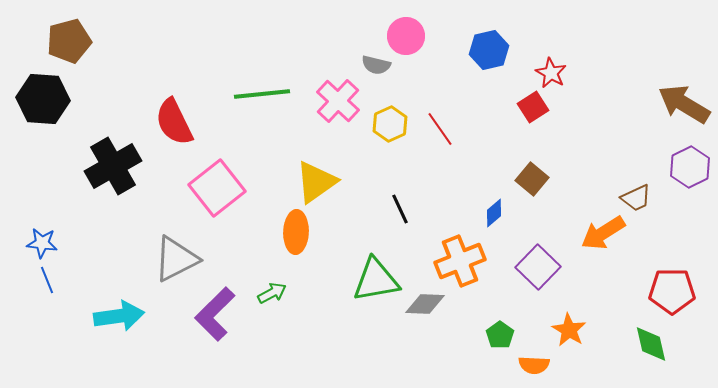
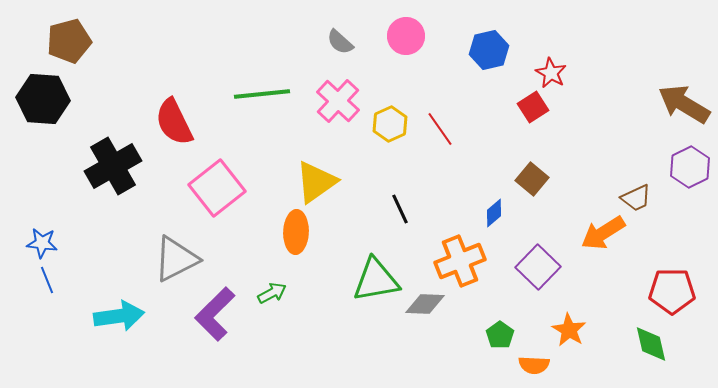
gray semicircle: moved 36 px left, 23 px up; rotated 28 degrees clockwise
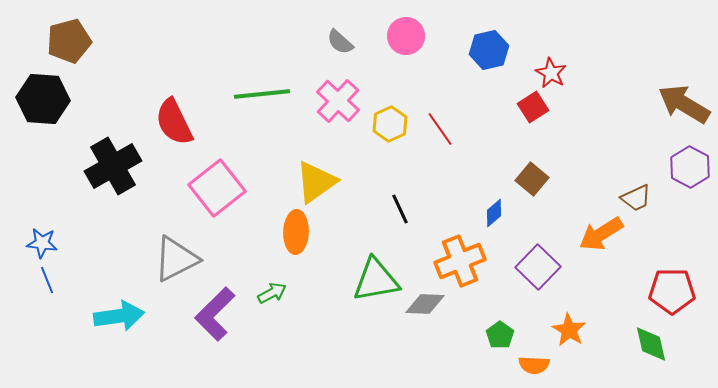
purple hexagon: rotated 6 degrees counterclockwise
orange arrow: moved 2 px left, 1 px down
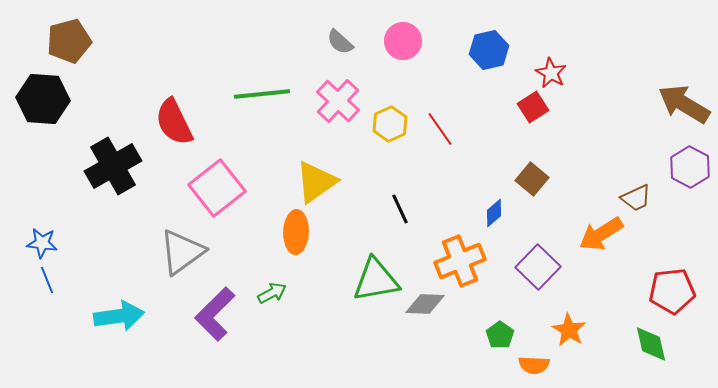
pink circle: moved 3 px left, 5 px down
gray triangle: moved 6 px right, 7 px up; rotated 9 degrees counterclockwise
red pentagon: rotated 6 degrees counterclockwise
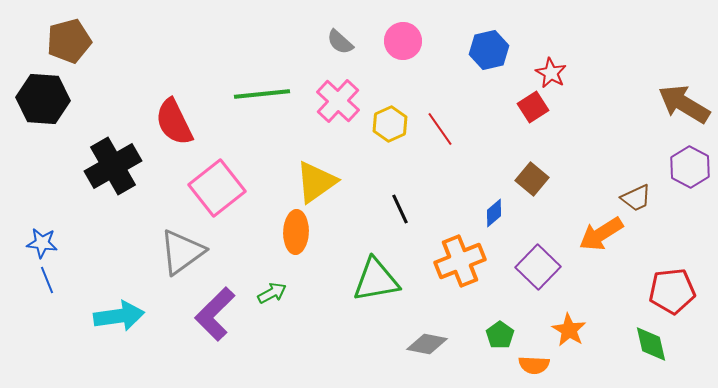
gray diamond: moved 2 px right, 40 px down; rotated 9 degrees clockwise
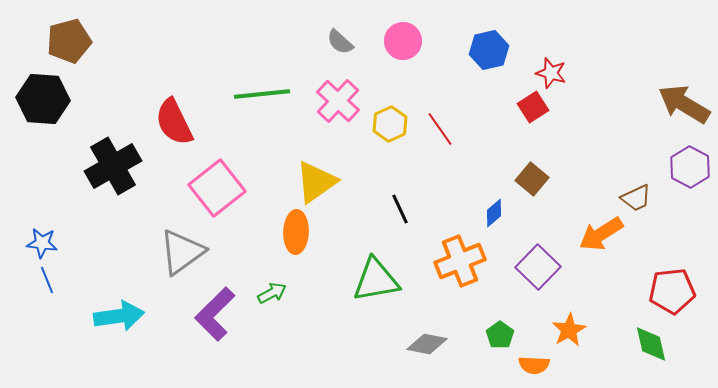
red star: rotated 12 degrees counterclockwise
orange star: rotated 12 degrees clockwise
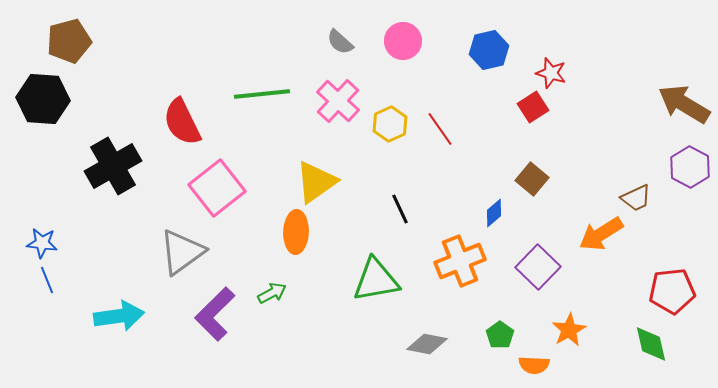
red semicircle: moved 8 px right
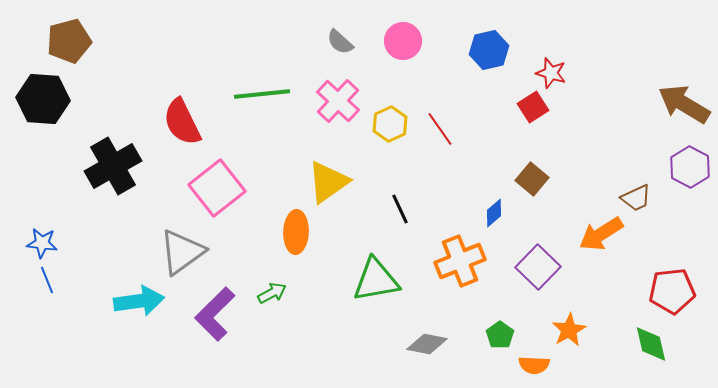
yellow triangle: moved 12 px right
cyan arrow: moved 20 px right, 15 px up
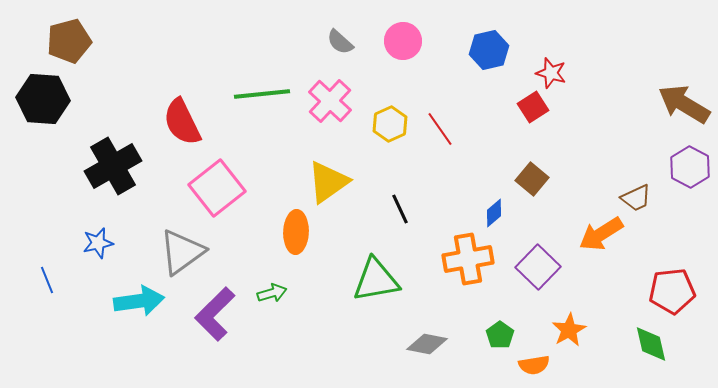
pink cross: moved 8 px left
blue star: moved 56 px right; rotated 20 degrees counterclockwise
orange cross: moved 8 px right, 2 px up; rotated 12 degrees clockwise
green arrow: rotated 12 degrees clockwise
orange semicircle: rotated 12 degrees counterclockwise
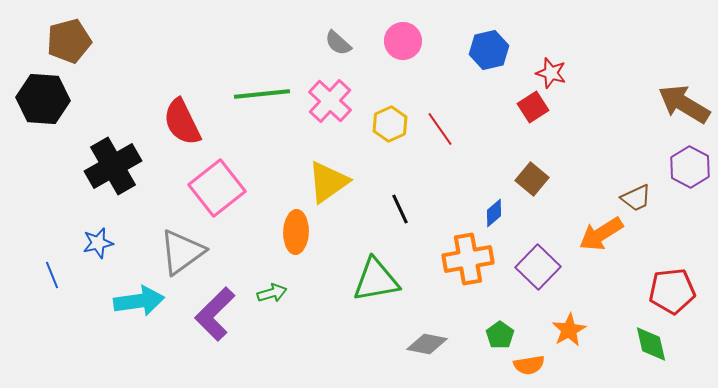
gray semicircle: moved 2 px left, 1 px down
blue line: moved 5 px right, 5 px up
orange semicircle: moved 5 px left
